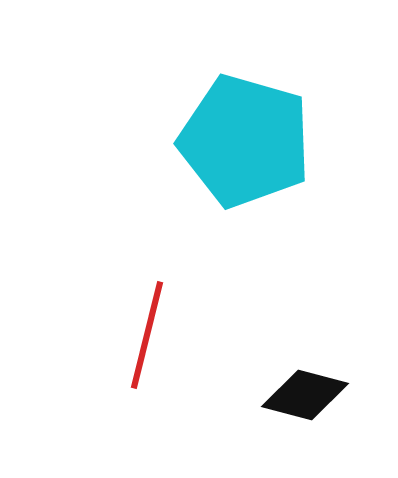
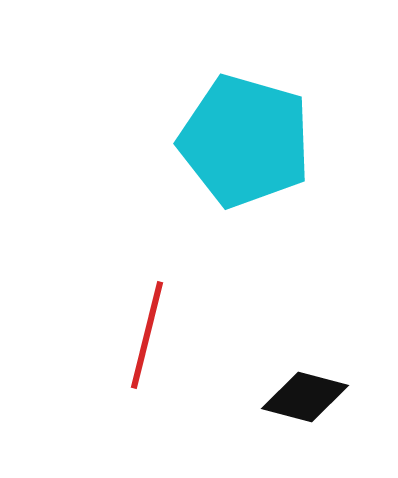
black diamond: moved 2 px down
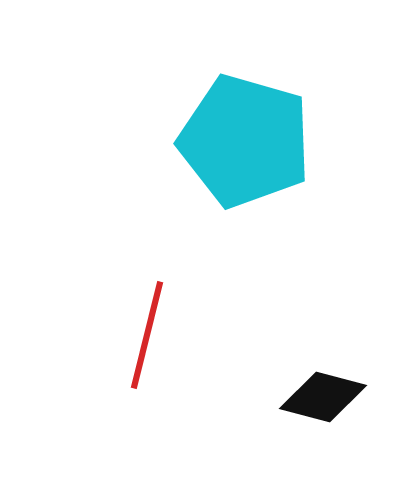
black diamond: moved 18 px right
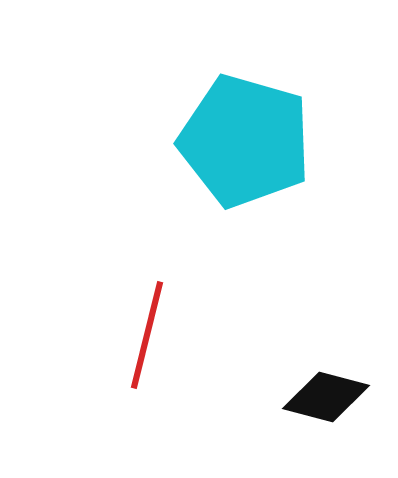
black diamond: moved 3 px right
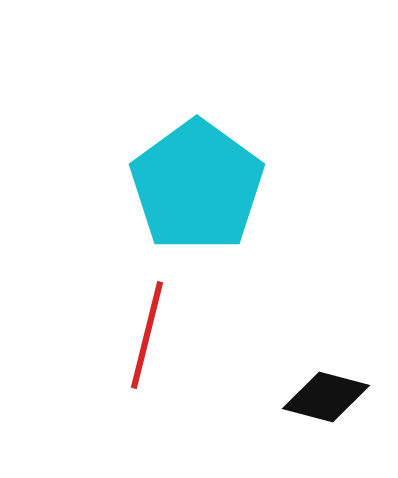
cyan pentagon: moved 48 px left, 45 px down; rotated 20 degrees clockwise
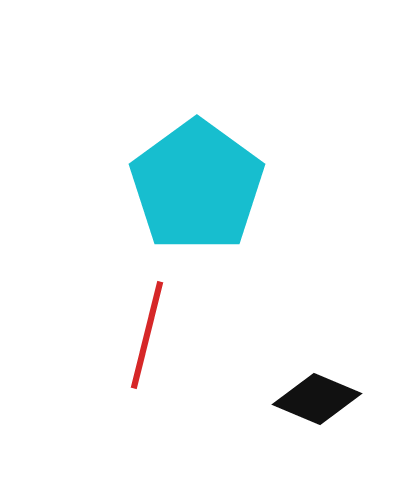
black diamond: moved 9 px left, 2 px down; rotated 8 degrees clockwise
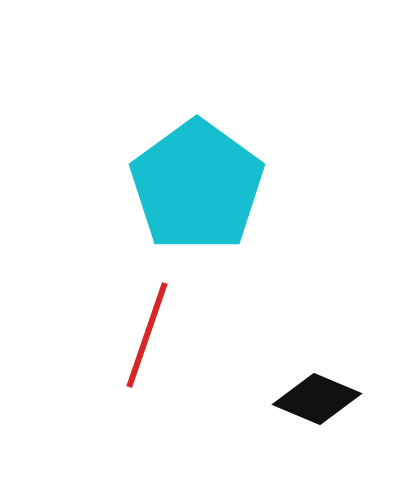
red line: rotated 5 degrees clockwise
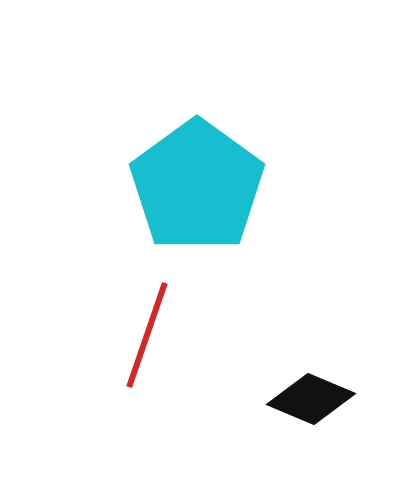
black diamond: moved 6 px left
